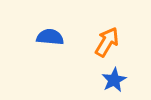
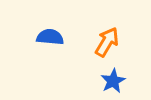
blue star: moved 1 px left, 1 px down
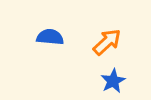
orange arrow: rotated 16 degrees clockwise
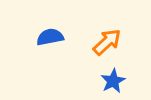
blue semicircle: rotated 16 degrees counterclockwise
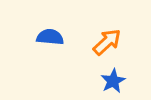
blue semicircle: rotated 16 degrees clockwise
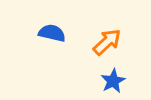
blue semicircle: moved 2 px right, 4 px up; rotated 8 degrees clockwise
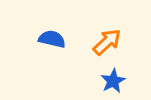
blue semicircle: moved 6 px down
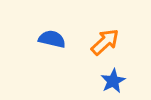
orange arrow: moved 2 px left
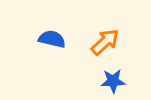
blue star: rotated 25 degrees clockwise
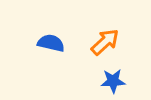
blue semicircle: moved 1 px left, 4 px down
